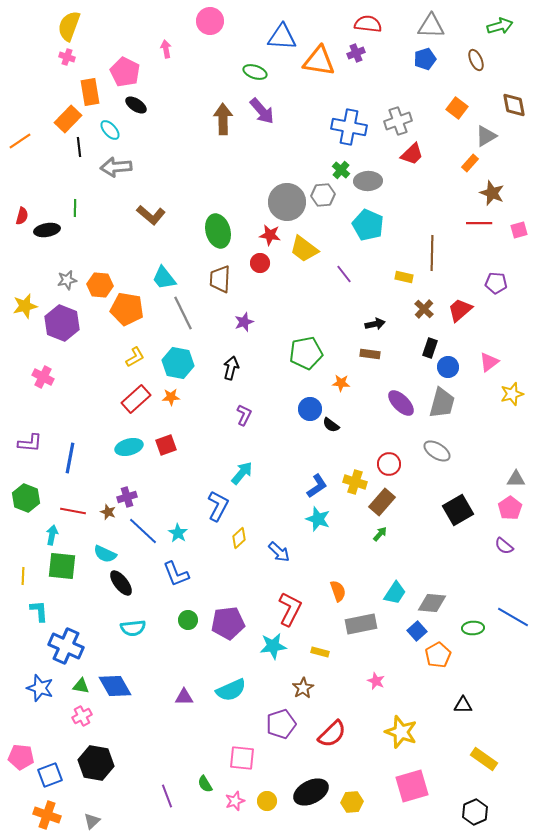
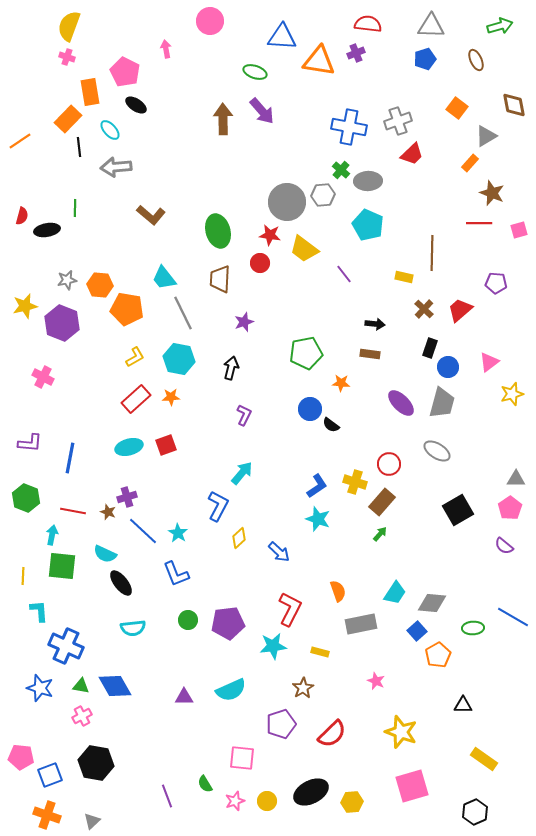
black arrow at (375, 324): rotated 18 degrees clockwise
cyan hexagon at (178, 363): moved 1 px right, 4 px up
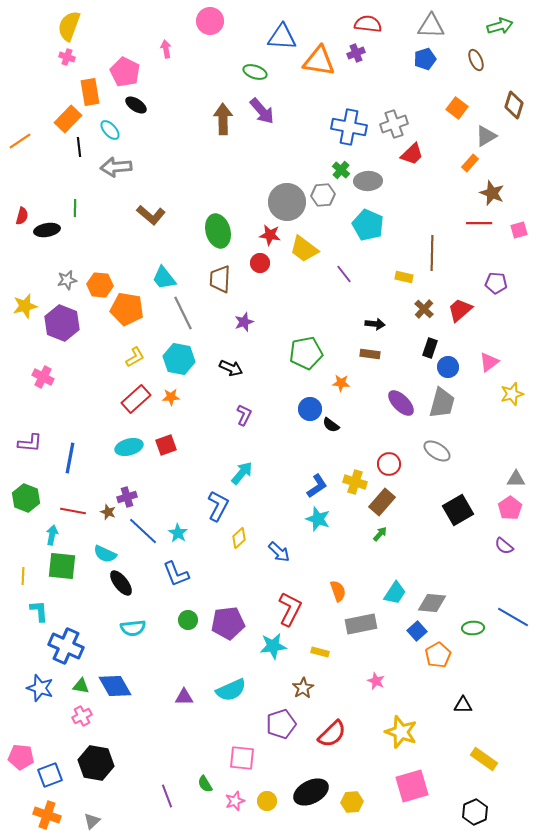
brown diamond at (514, 105): rotated 28 degrees clockwise
gray cross at (398, 121): moved 4 px left, 3 px down
black arrow at (231, 368): rotated 100 degrees clockwise
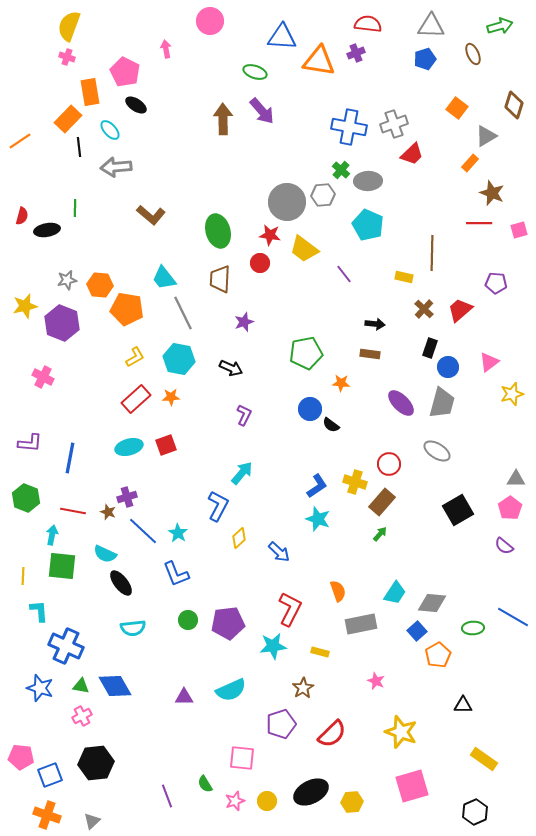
brown ellipse at (476, 60): moved 3 px left, 6 px up
black hexagon at (96, 763): rotated 16 degrees counterclockwise
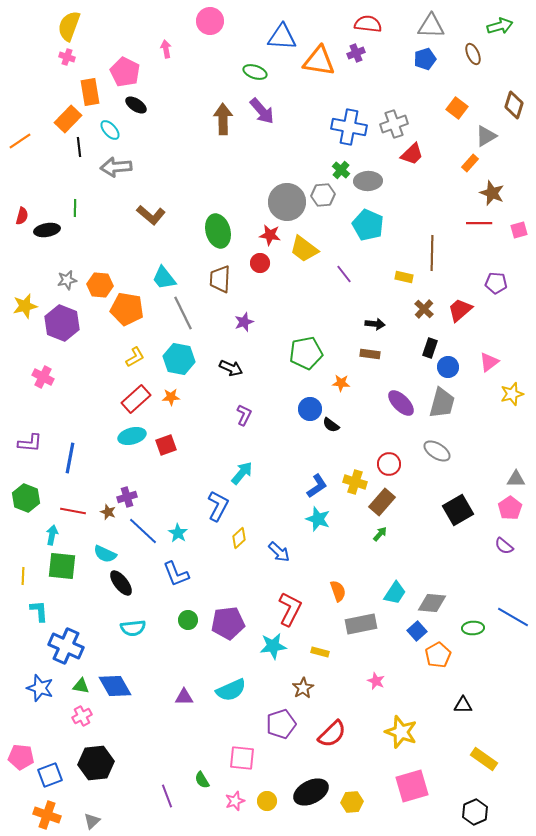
cyan ellipse at (129, 447): moved 3 px right, 11 px up
green semicircle at (205, 784): moved 3 px left, 4 px up
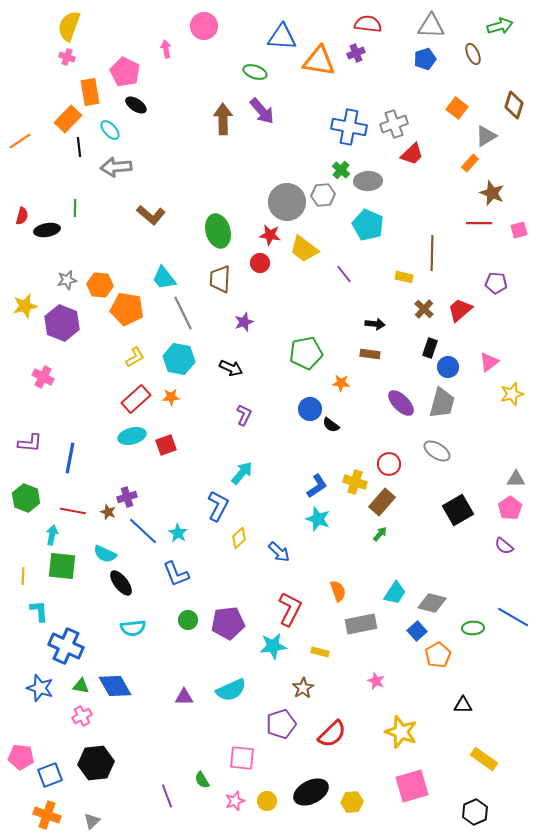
pink circle at (210, 21): moved 6 px left, 5 px down
gray diamond at (432, 603): rotated 8 degrees clockwise
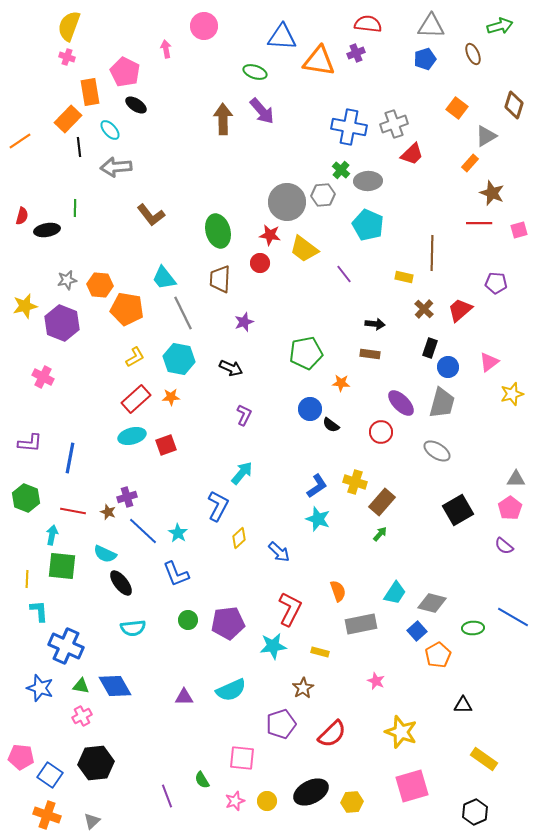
brown L-shape at (151, 215): rotated 12 degrees clockwise
red circle at (389, 464): moved 8 px left, 32 px up
yellow line at (23, 576): moved 4 px right, 3 px down
blue square at (50, 775): rotated 35 degrees counterclockwise
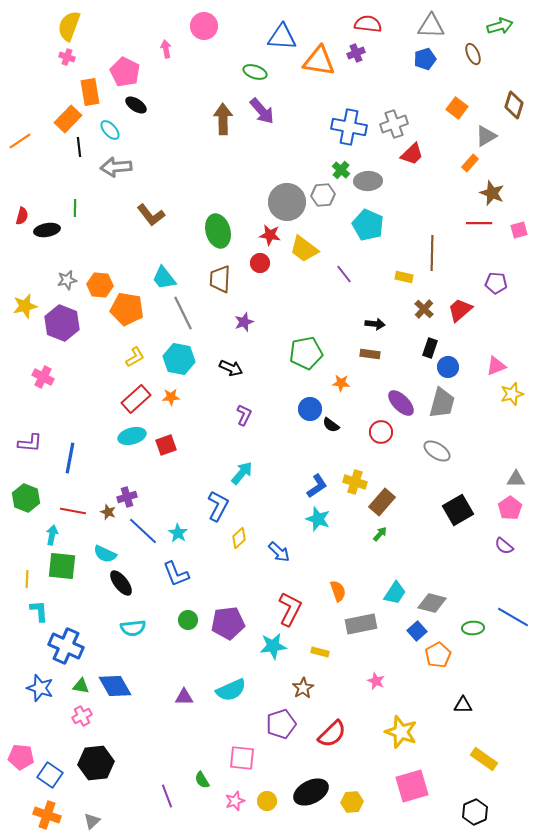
pink triangle at (489, 362): moved 7 px right, 4 px down; rotated 15 degrees clockwise
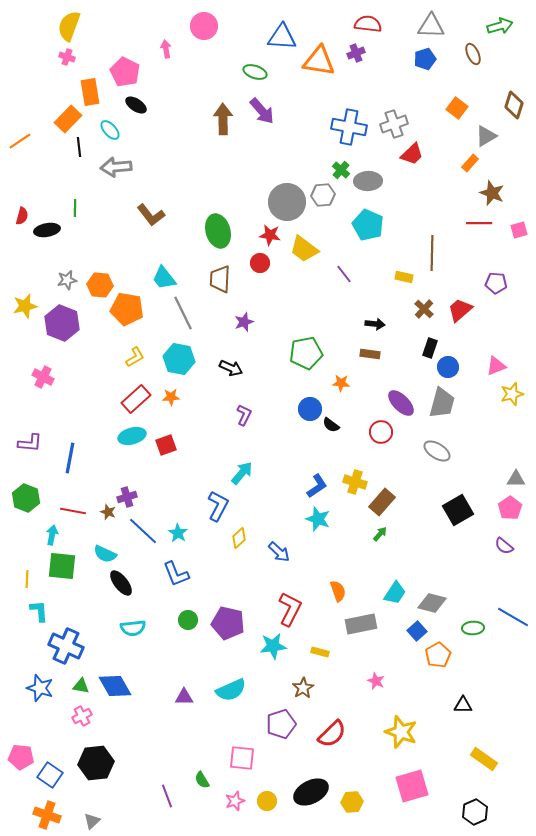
purple pentagon at (228, 623): rotated 20 degrees clockwise
